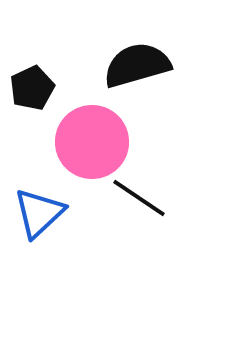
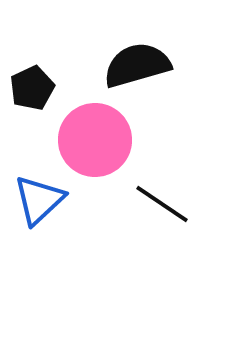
pink circle: moved 3 px right, 2 px up
black line: moved 23 px right, 6 px down
blue triangle: moved 13 px up
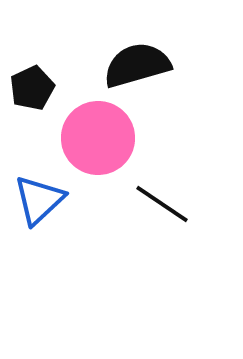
pink circle: moved 3 px right, 2 px up
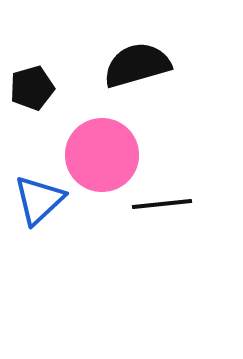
black pentagon: rotated 9 degrees clockwise
pink circle: moved 4 px right, 17 px down
black line: rotated 40 degrees counterclockwise
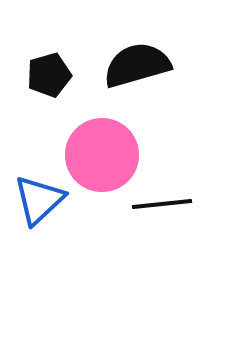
black pentagon: moved 17 px right, 13 px up
